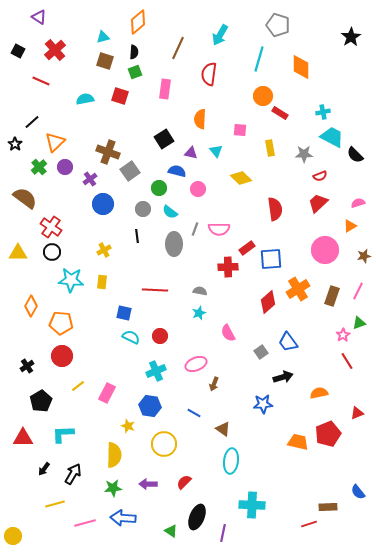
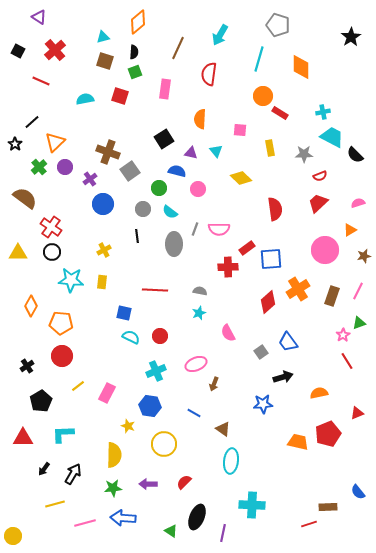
orange triangle at (350, 226): moved 4 px down
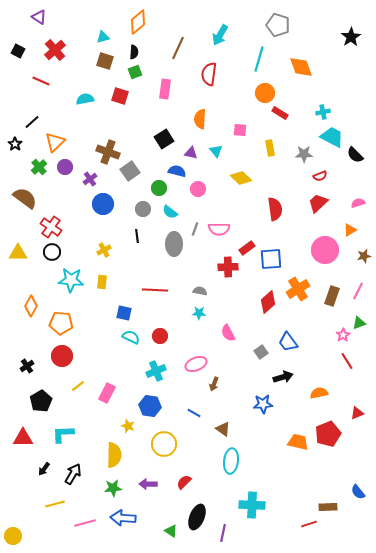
orange diamond at (301, 67): rotated 20 degrees counterclockwise
orange circle at (263, 96): moved 2 px right, 3 px up
cyan star at (199, 313): rotated 24 degrees clockwise
